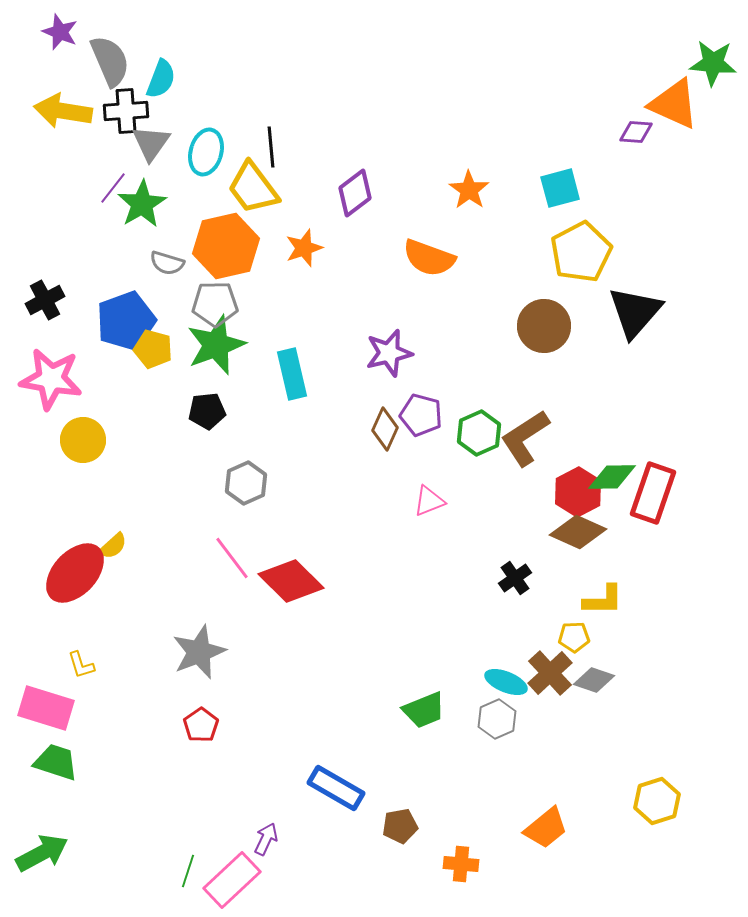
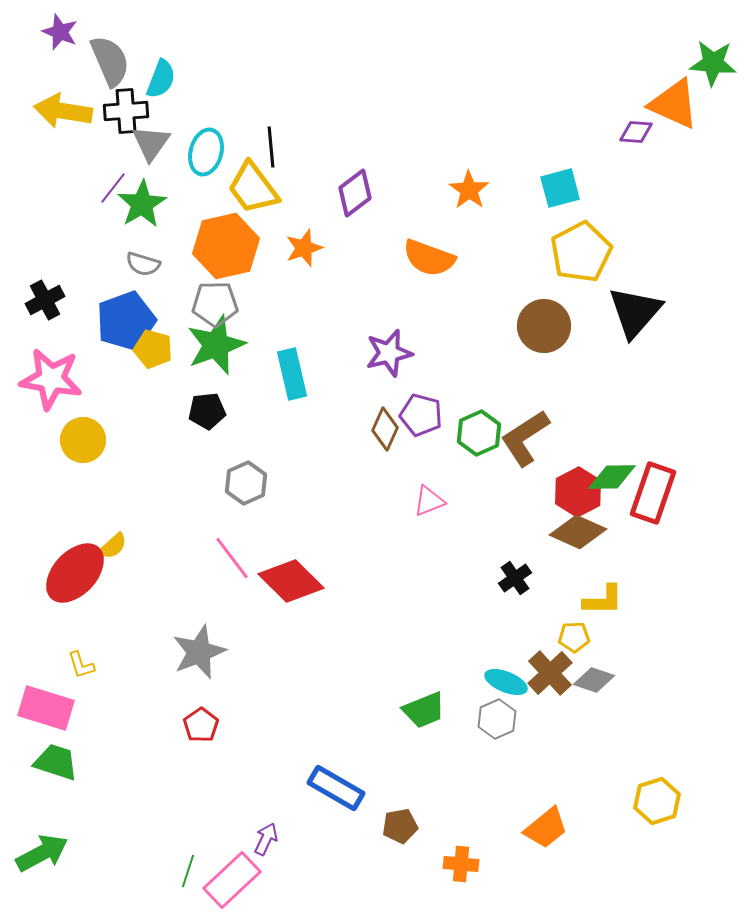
gray semicircle at (167, 263): moved 24 px left, 1 px down
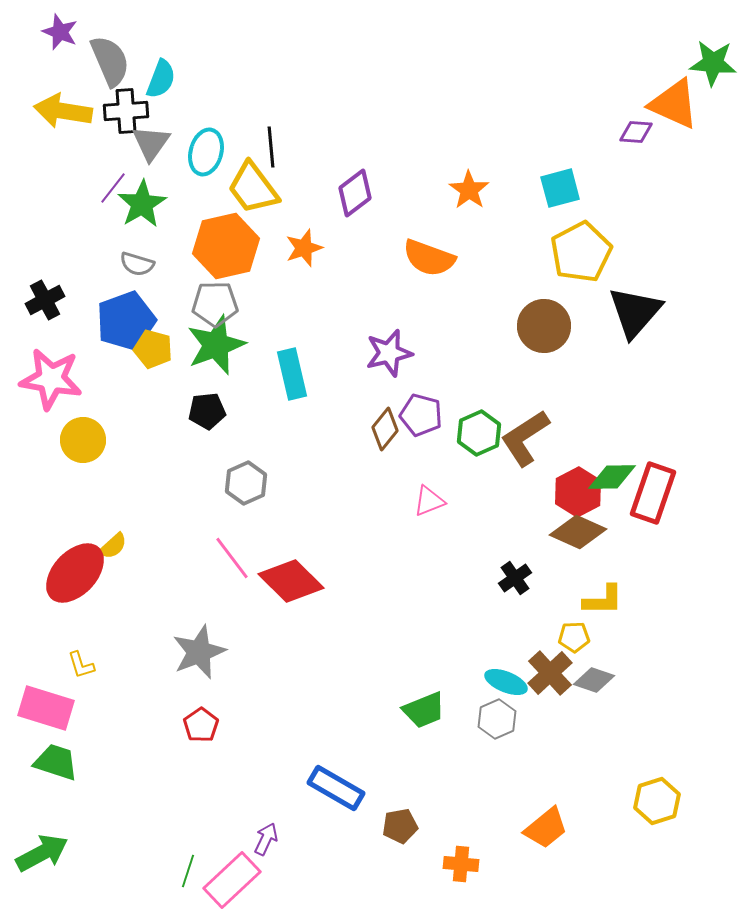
gray semicircle at (143, 264): moved 6 px left
brown diamond at (385, 429): rotated 15 degrees clockwise
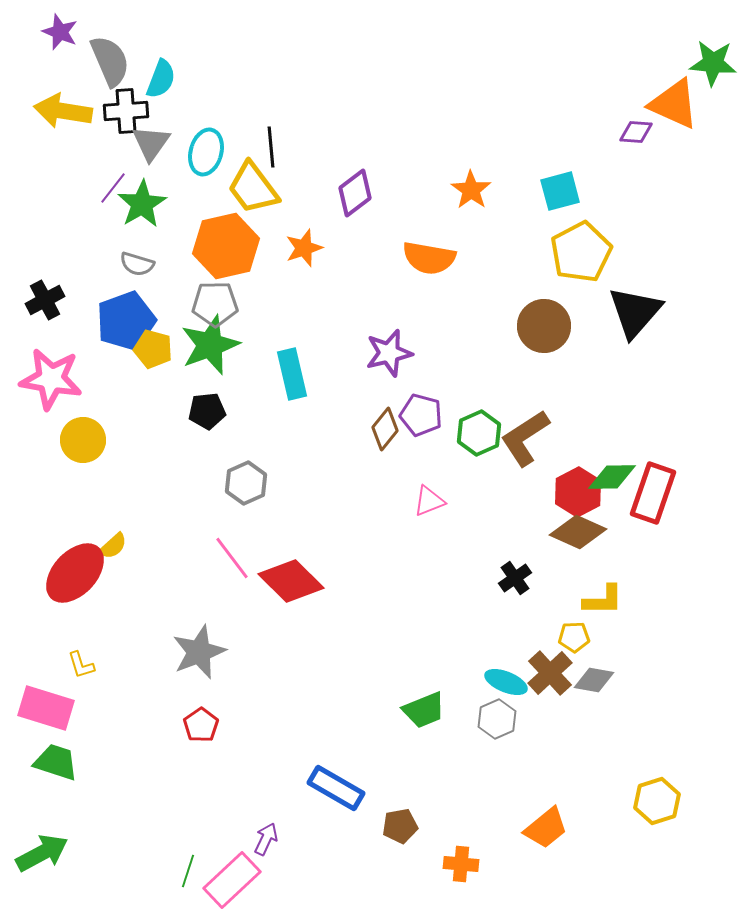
cyan square at (560, 188): moved 3 px down
orange star at (469, 190): moved 2 px right
orange semicircle at (429, 258): rotated 10 degrees counterclockwise
green star at (216, 345): moved 6 px left
gray diamond at (594, 680): rotated 9 degrees counterclockwise
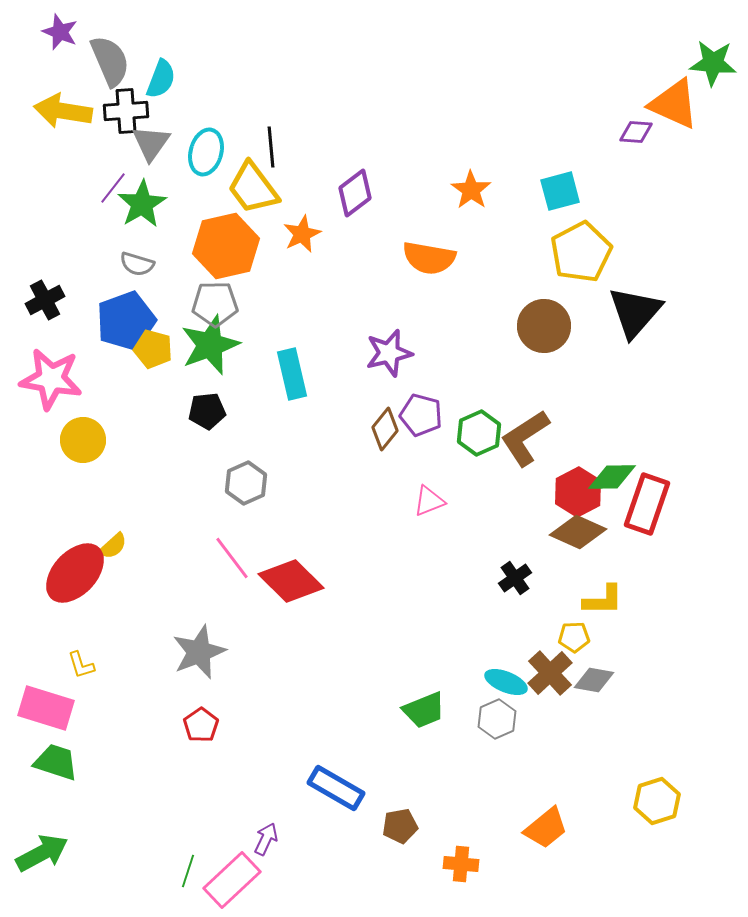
orange star at (304, 248): moved 2 px left, 14 px up; rotated 6 degrees counterclockwise
red rectangle at (653, 493): moved 6 px left, 11 px down
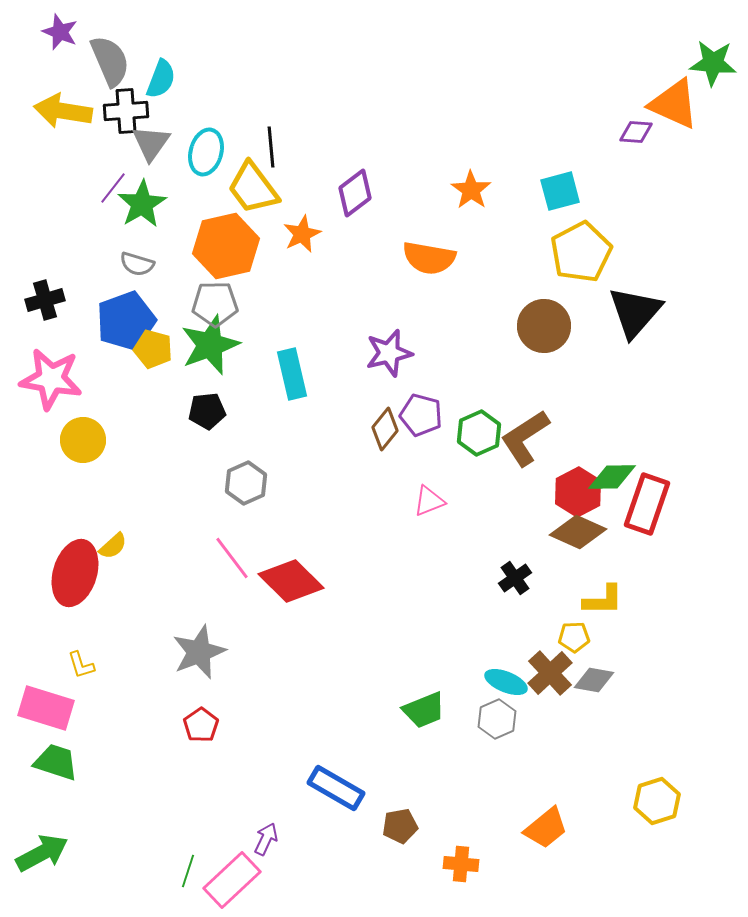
black cross at (45, 300): rotated 12 degrees clockwise
red ellipse at (75, 573): rotated 26 degrees counterclockwise
